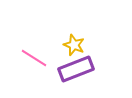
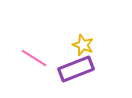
yellow star: moved 9 px right
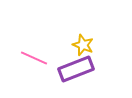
pink line: rotated 8 degrees counterclockwise
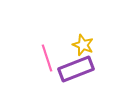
pink line: moved 13 px right; rotated 48 degrees clockwise
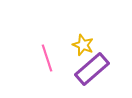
purple rectangle: moved 16 px right; rotated 20 degrees counterclockwise
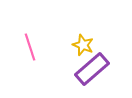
pink line: moved 17 px left, 11 px up
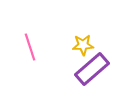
yellow star: rotated 25 degrees counterclockwise
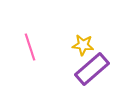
yellow star: rotated 10 degrees clockwise
